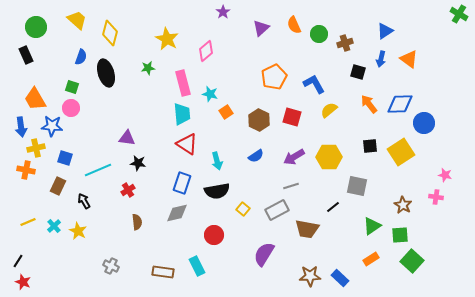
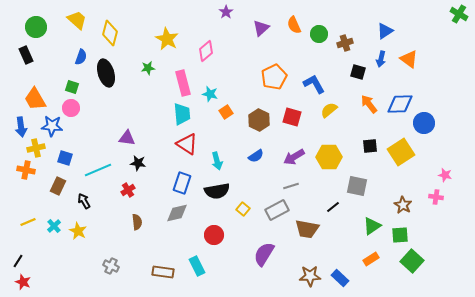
purple star at (223, 12): moved 3 px right
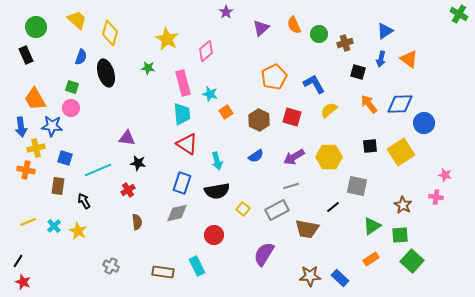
green star at (148, 68): rotated 16 degrees clockwise
brown rectangle at (58, 186): rotated 18 degrees counterclockwise
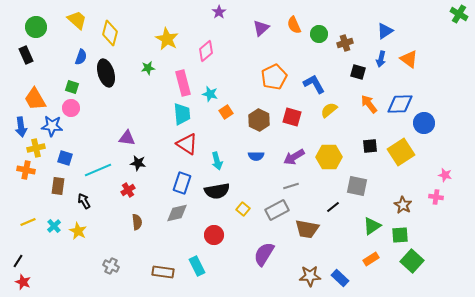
purple star at (226, 12): moved 7 px left
green star at (148, 68): rotated 16 degrees counterclockwise
blue semicircle at (256, 156): rotated 35 degrees clockwise
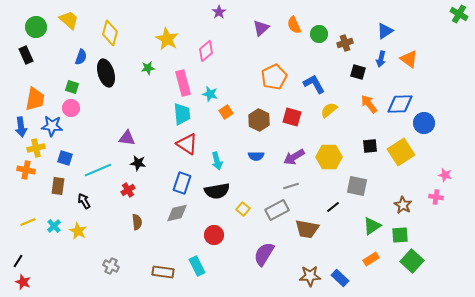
yellow trapezoid at (77, 20): moved 8 px left
orange trapezoid at (35, 99): rotated 140 degrees counterclockwise
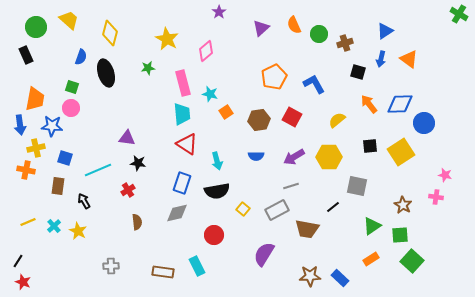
yellow semicircle at (329, 110): moved 8 px right, 10 px down
red square at (292, 117): rotated 12 degrees clockwise
brown hexagon at (259, 120): rotated 25 degrees clockwise
blue arrow at (21, 127): moved 1 px left, 2 px up
gray cross at (111, 266): rotated 28 degrees counterclockwise
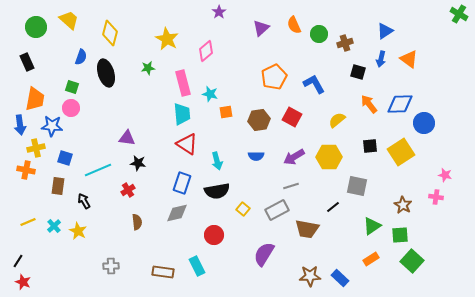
black rectangle at (26, 55): moved 1 px right, 7 px down
orange square at (226, 112): rotated 24 degrees clockwise
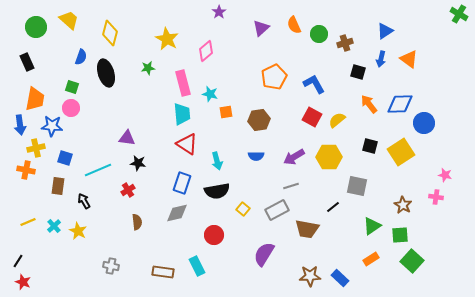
red square at (292, 117): moved 20 px right
black square at (370, 146): rotated 21 degrees clockwise
gray cross at (111, 266): rotated 14 degrees clockwise
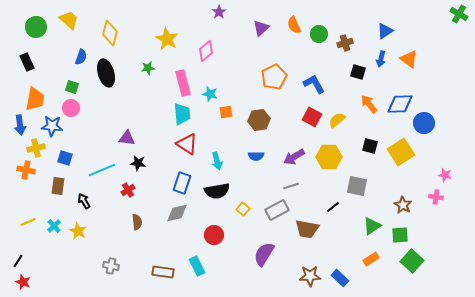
cyan line at (98, 170): moved 4 px right
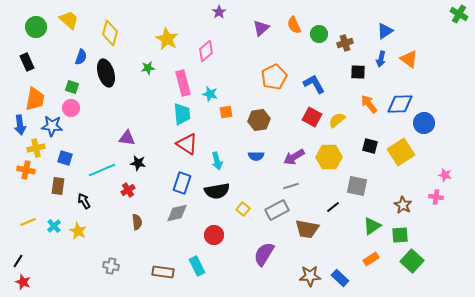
black square at (358, 72): rotated 14 degrees counterclockwise
